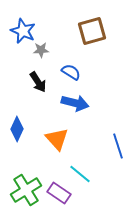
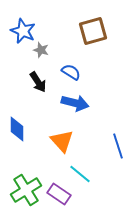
brown square: moved 1 px right
gray star: rotated 21 degrees clockwise
blue diamond: rotated 25 degrees counterclockwise
orange triangle: moved 5 px right, 2 px down
purple rectangle: moved 1 px down
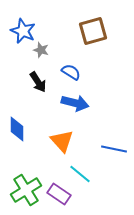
blue line: moved 4 px left, 3 px down; rotated 60 degrees counterclockwise
